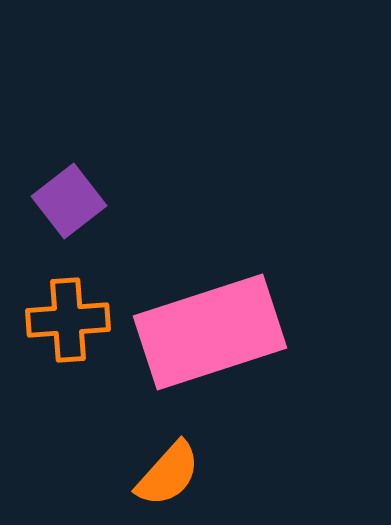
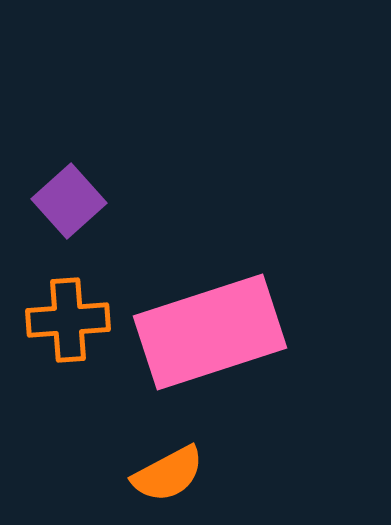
purple square: rotated 4 degrees counterclockwise
orange semicircle: rotated 20 degrees clockwise
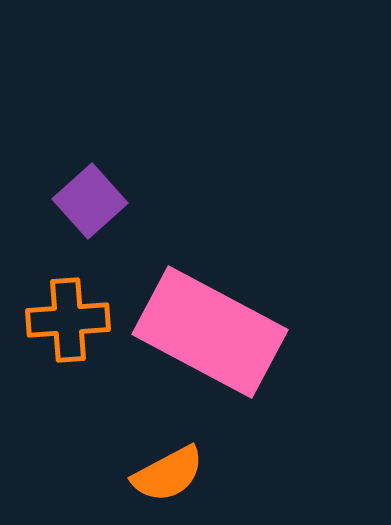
purple square: moved 21 px right
pink rectangle: rotated 46 degrees clockwise
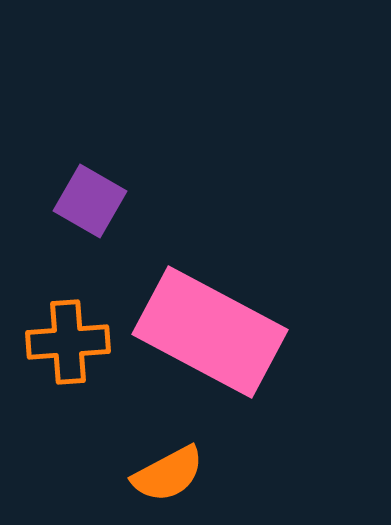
purple square: rotated 18 degrees counterclockwise
orange cross: moved 22 px down
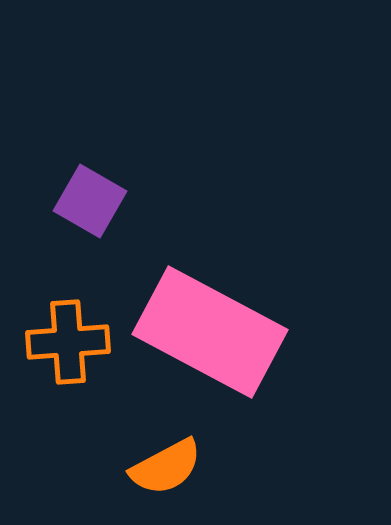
orange semicircle: moved 2 px left, 7 px up
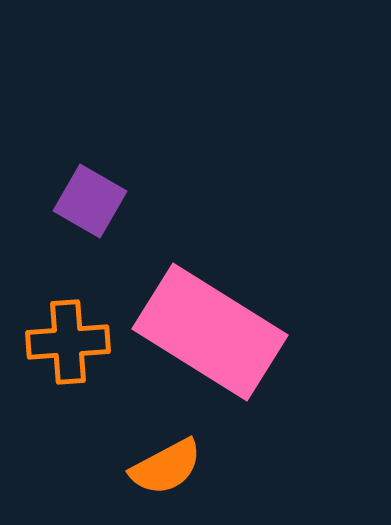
pink rectangle: rotated 4 degrees clockwise
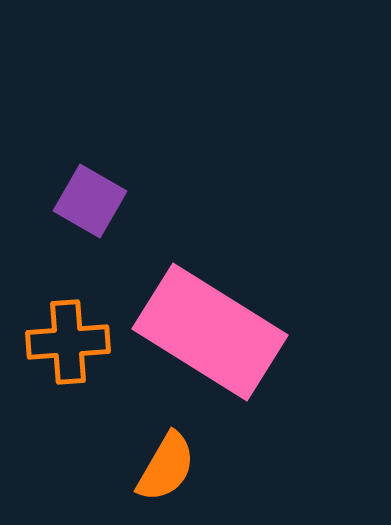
orange semicircle: rotated 32 degrees counterclockwise
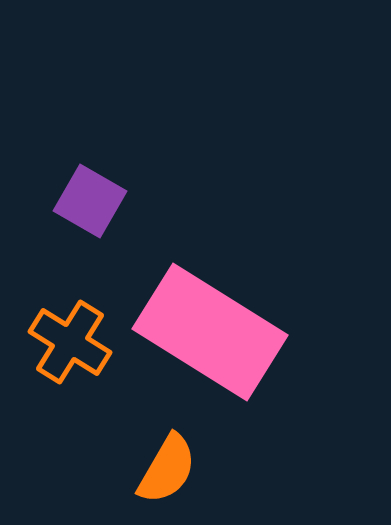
orange cross: moved 2 px right; rotated 36 degrees clockwise
orange semicircle: moved 1 px right, 2 px down
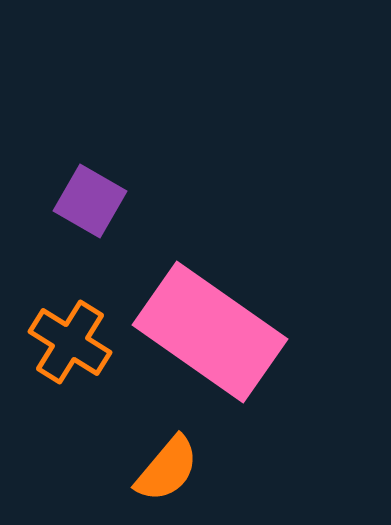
pink rectangle: rotated 3 degrees clockwise
orange semicircle: rotated 10 degrees clockwise
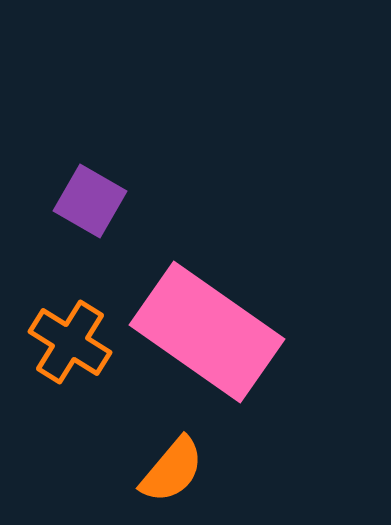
pink rectangle: moved 3 px left
orange semicircle: moved 5 px right, 1 px down
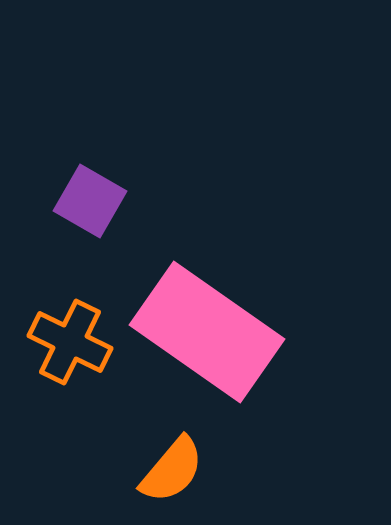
orange cross: rotated 6 degrees counterclockwise
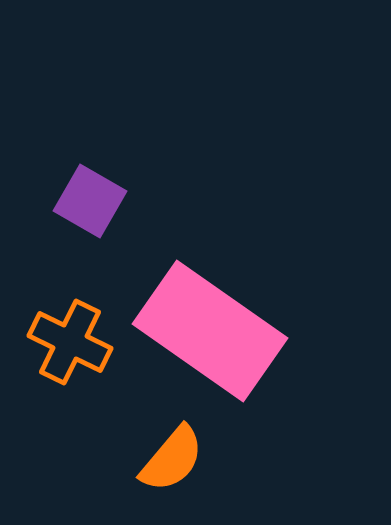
pink rectangle: moved 3 px right, 1 px up
orange semicircle: moved 11 px up
